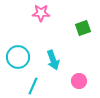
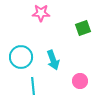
cyan circle: moved 3 px right
pink circle: moved 1 px right
cyan line: rotated 30 degrees counterclockwise
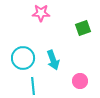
cyan circle: moved 2 px right, 1 px down
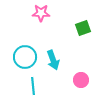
cyan circle: moved 2 px right, 1 px up
pink circle: moved 1 px right, 1 px up
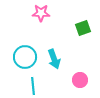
cyan arrow: moved 1 px right, 1 px up
pink circle: moved 1 px left
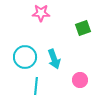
cyan line: moved 3 px right; rotated 12 degrees clockwise
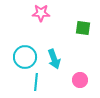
green square: rotated 28 degrees clockwise
cyan line: moved 4 px up
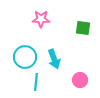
pink star: moved 6 px down
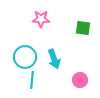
cyan line: moved 4 px left, 2 px up
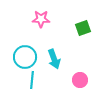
green square: rotated 28 degrees counterclockwise
